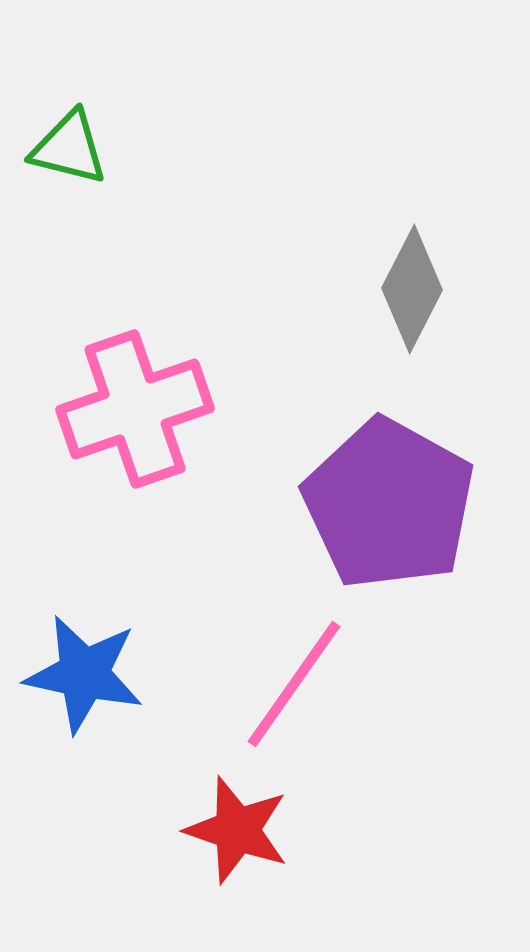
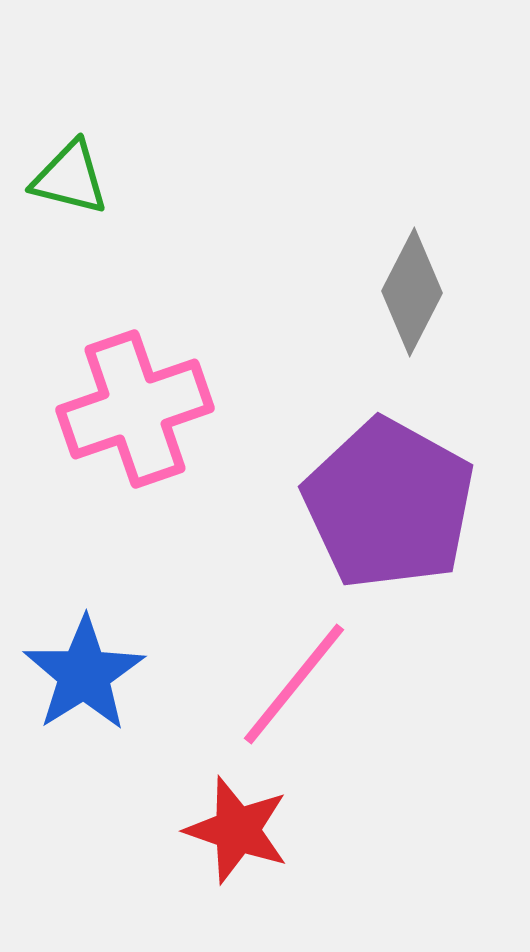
green triangle: moved 1 px right, 30 px down
gray diamond: moved 3 px down
blue star: rotated 28 degrees clockwise
pink line: rotated 4 degrees clockwise
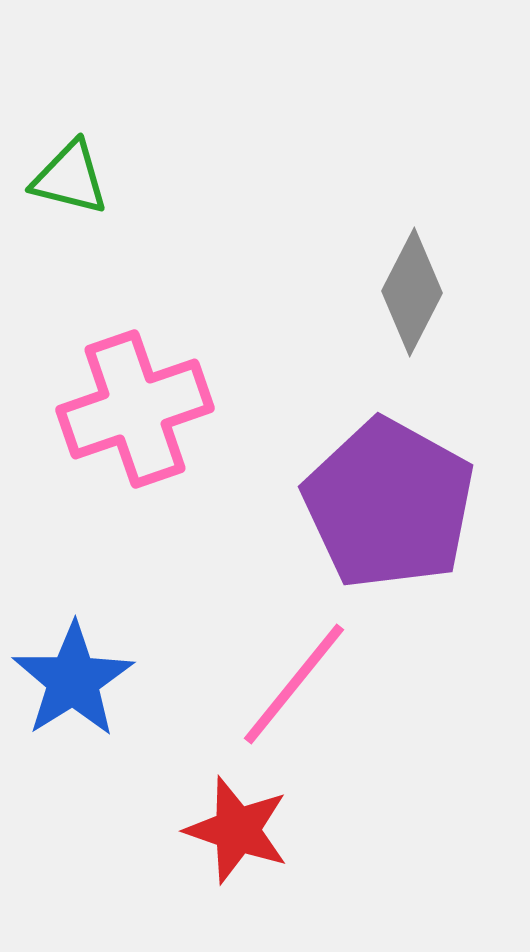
blue star: moved 11 px left, 6 px down
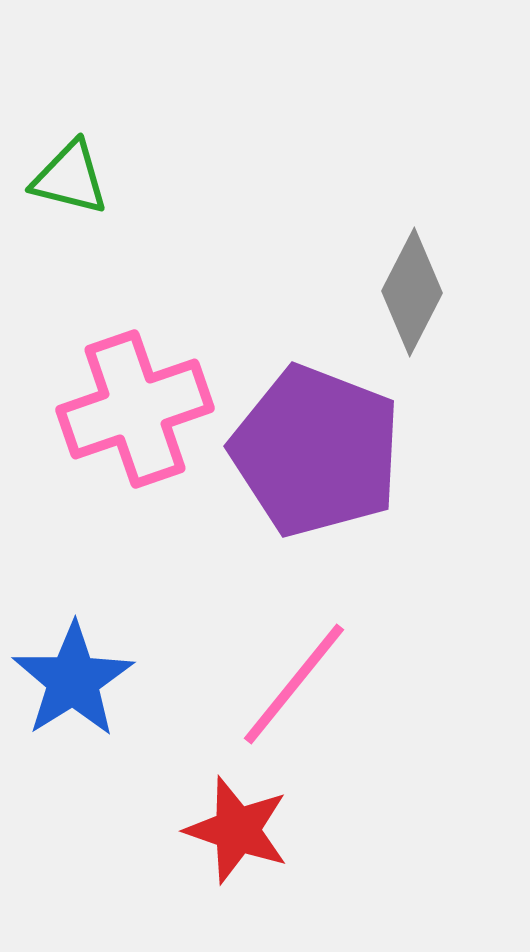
purple pentagon: moved 73 px left, 53 px up; rotated 8 degrees counterclockwise
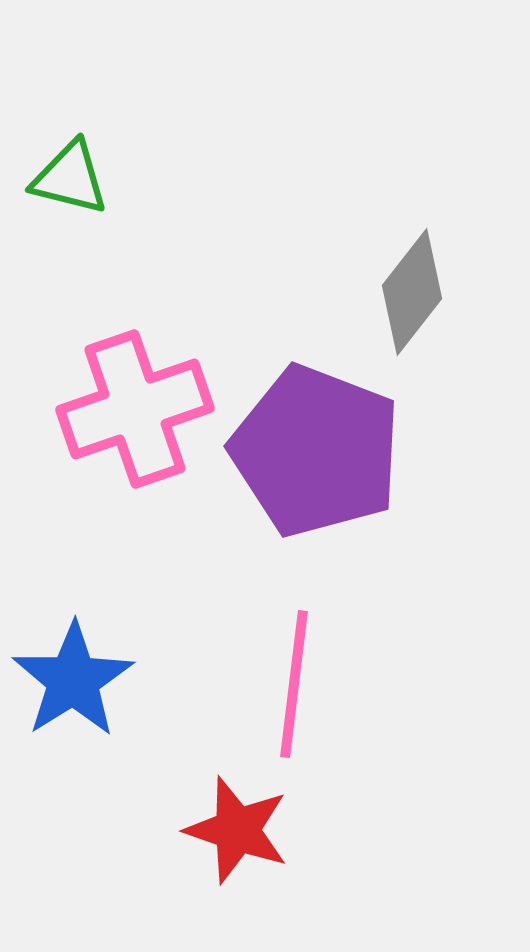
gray diamond: rotated 11 degrees clockwise
pink line: rotated 32 degrees counterclockwise
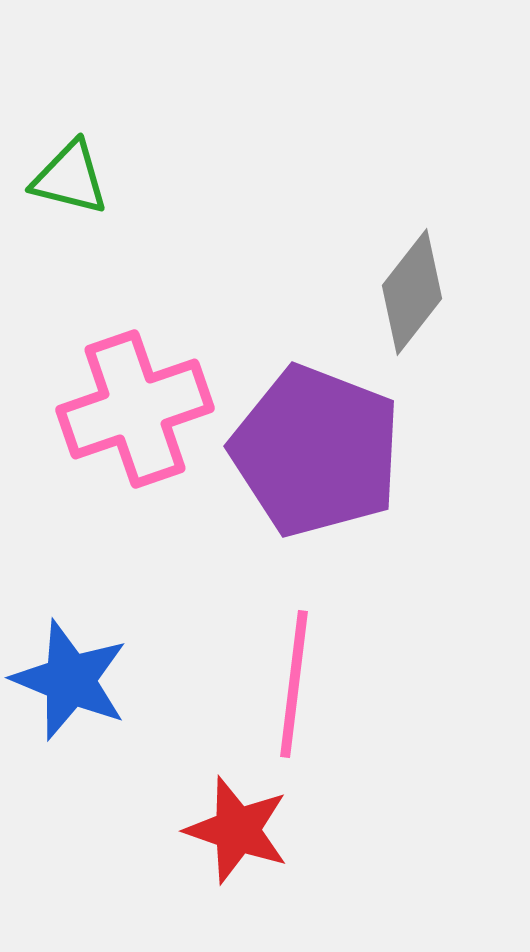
blue star: moved 3 px left; rotated 18 degrees counterclockwise
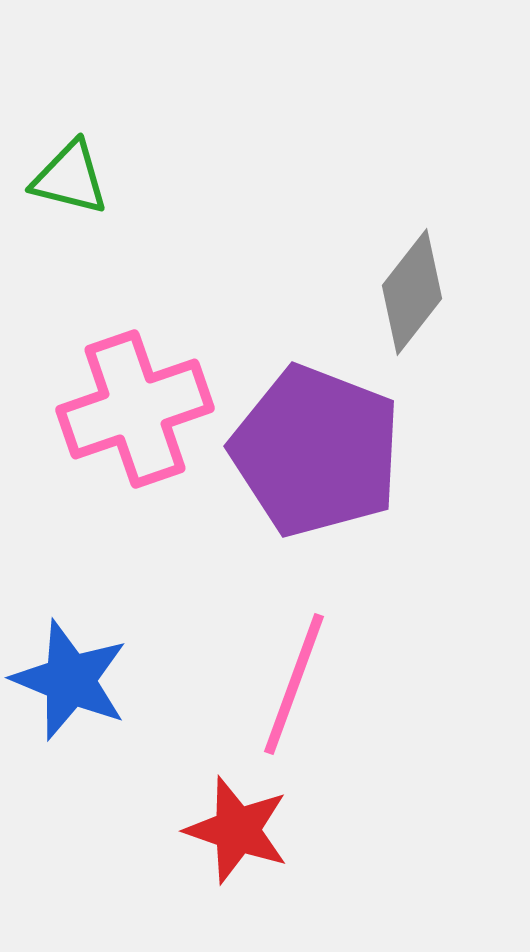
pink line: rotated 13 degrees clockwise
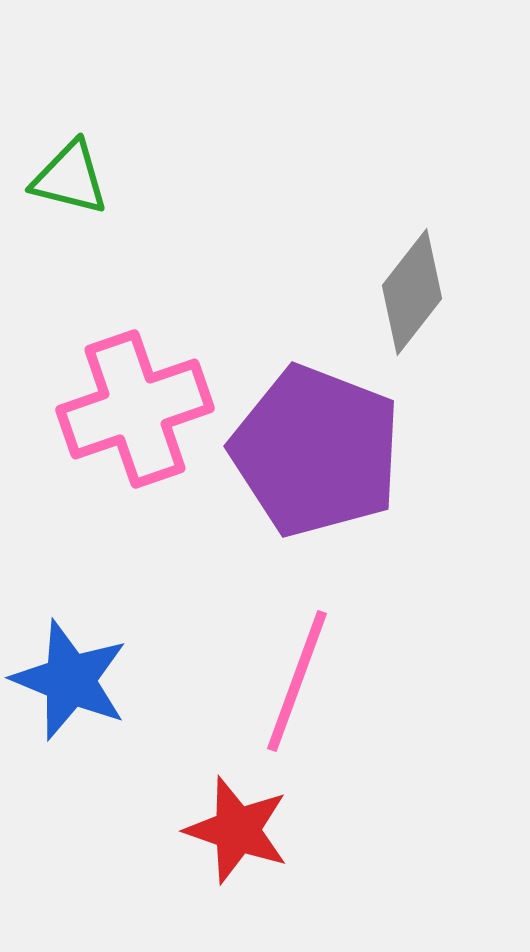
pink line: moved 3 px right, 3 px up
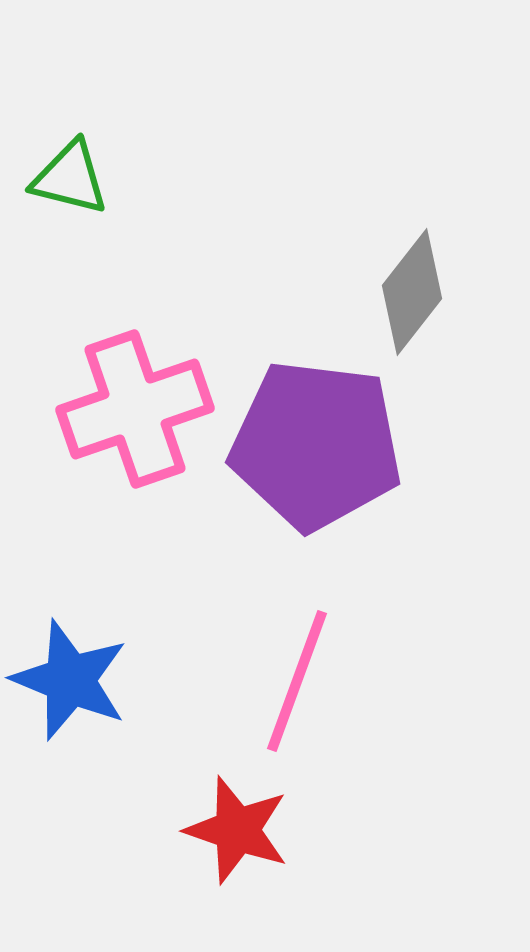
purple pentagon: moved 6 px up; rotated 14 degrees counterclockwise
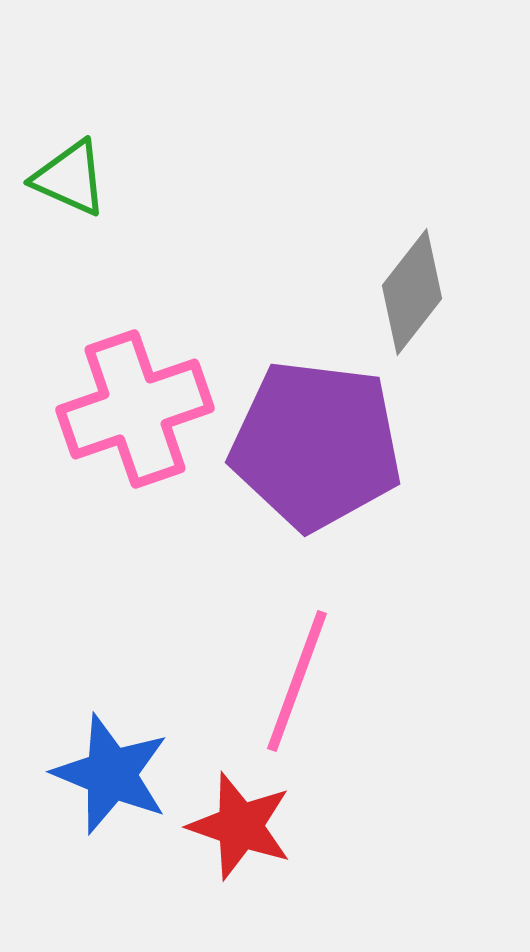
green triangle: rotated 10 degrees clockwise
blue star: moved 41 px right, 94 px down
red star: moved 3 px right, 4 px up
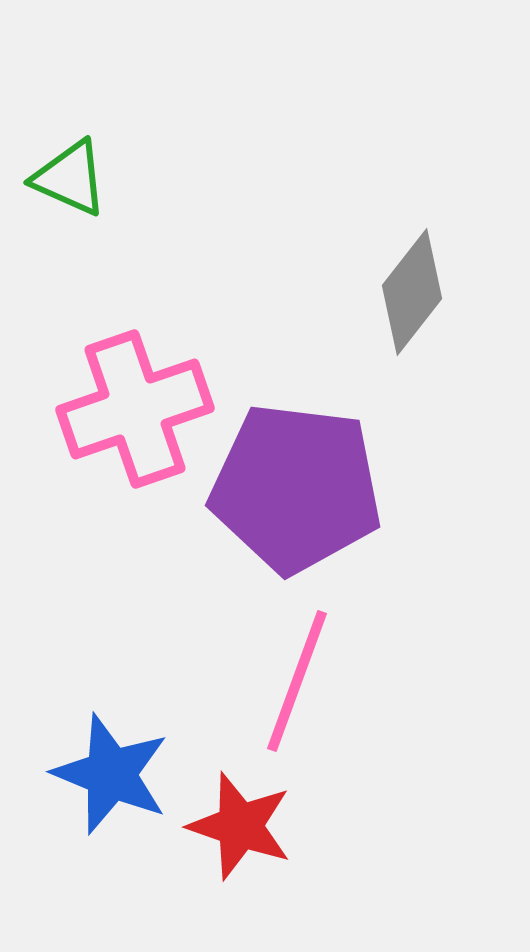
purple pentagon: moved 20 px left, 43 px down
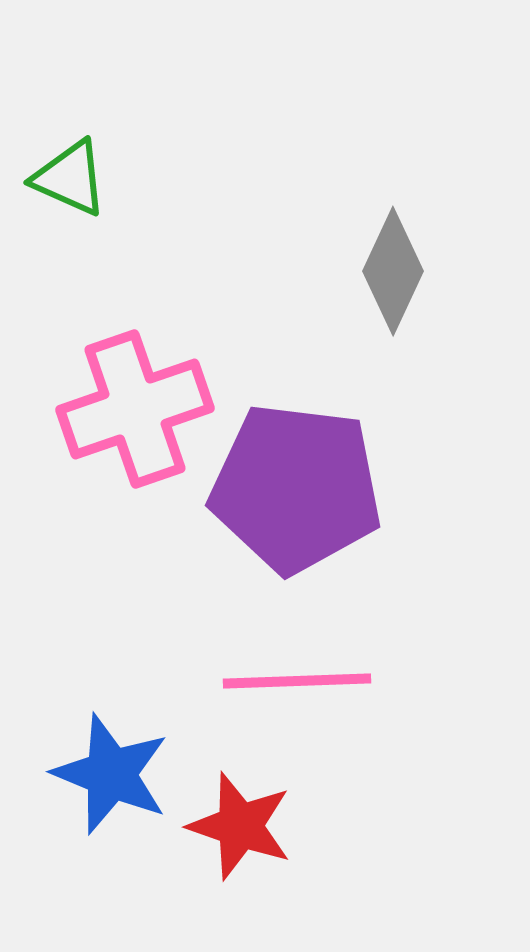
gray diamond: moved 19 px left, 21 px up; rotated 13 degrees counterclockwise
pink line: rotated 68 degrees clockwise
